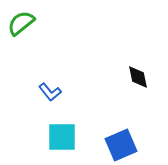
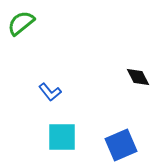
black diamond: rotated 15 degrees counterclockwise
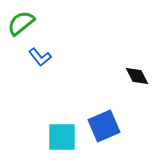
black diamond: moved 1 px left, 1 px up
blue L-shape: moved 10 px left, 35 px up
blue square: moved 17 px left, 19 px up
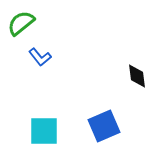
black diamond: rotated 20 degrees clockwise
cyan square: moved 18 px left, 6 px up
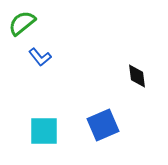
green semicircle: moved 1 px right
blue square: moved 1 px left, 1 px up
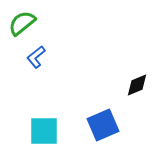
blue L-shape: moved 4 px left; rotated 90 degrees clockwise
black diamond: moved 9 px down; rotated 75 degrees clockwise
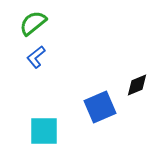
green semicircle: moved 11 px right
blue square: moved 3 px left, 18 px up
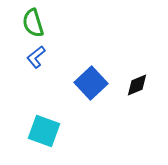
green semicircle: rotated 68 degrees counterclockwise
blue square: moved 9 px left, 24 px up; rotated 20 degrees counterclockwise
cyan square: rotated 20 degrees clockwise
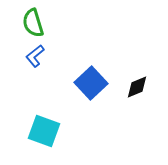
blue L-shape: moved 1 px left, 1 px up
black diamond: moved 2 px down
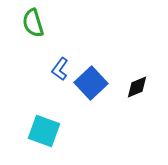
blue L-shape: moved 25 px right, 13 px down; rotated 15 degrees counterclockwise
